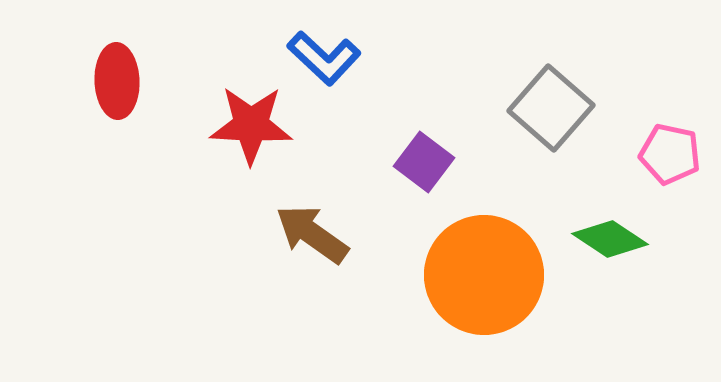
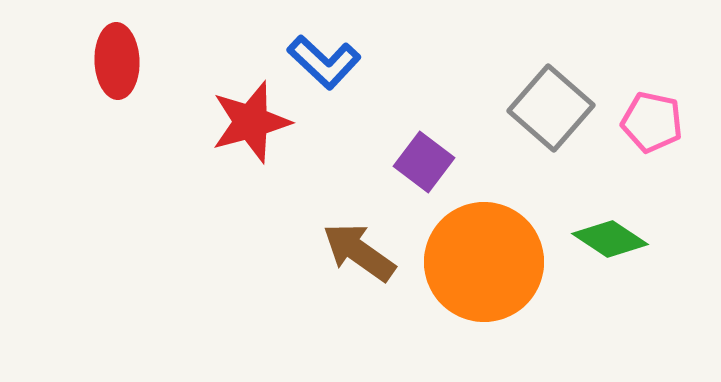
blue L-shape: moved 4 px down
red ellipse: moved 20 px up
red star: moved 3 px up; rotated 18 degrees counterclockwise
pink pentagon: moved 18 px left, 32 px up
brown arrow: moved 47 px right, 18 px down
orange circle: moved 13 px up
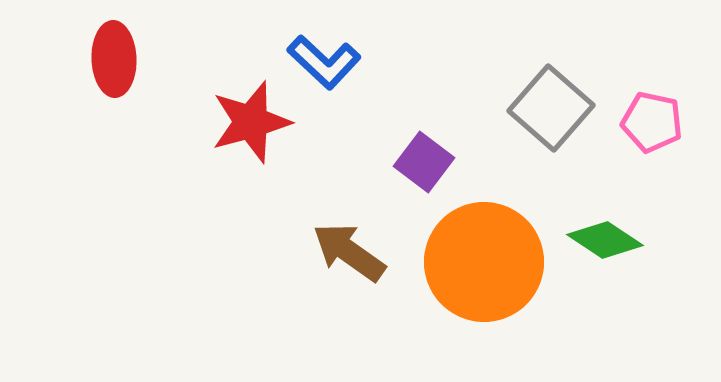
red ellipse: moved 3 px left, 2 px up
green diamond: moved 5 px left, 1 px down
brown arrow: moved 10 px left
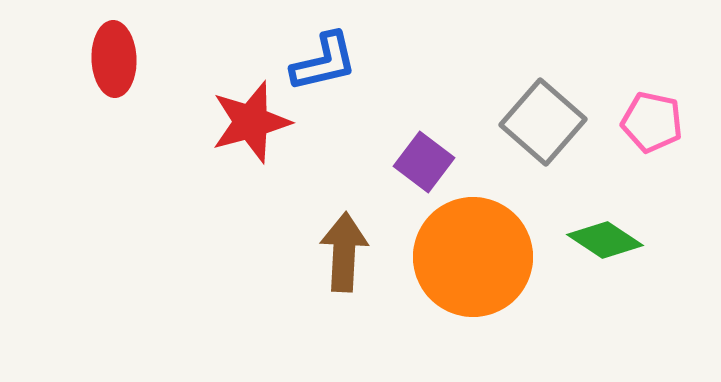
blue L-shape: rotated 56 degrees counterclockwise
gray square: moved 8 px left, 14 px down
brown arrow: moved 5 px left; rotated 58 degrees clockwise
orange circle: moved 11 px left, 5 px up
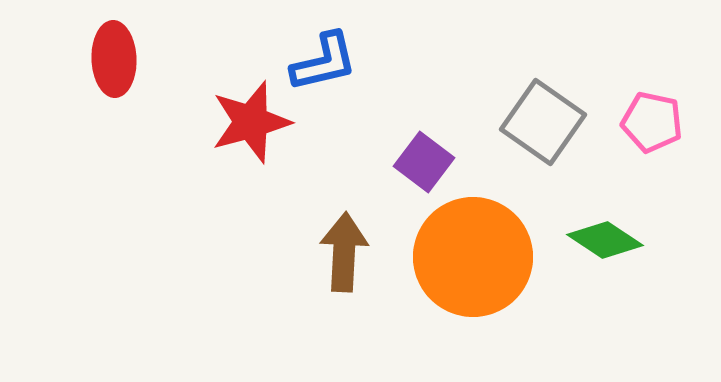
gray square: rotated 6 degrees counterclockwise
